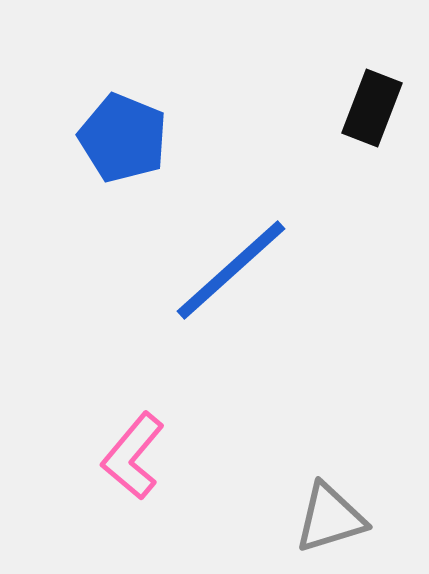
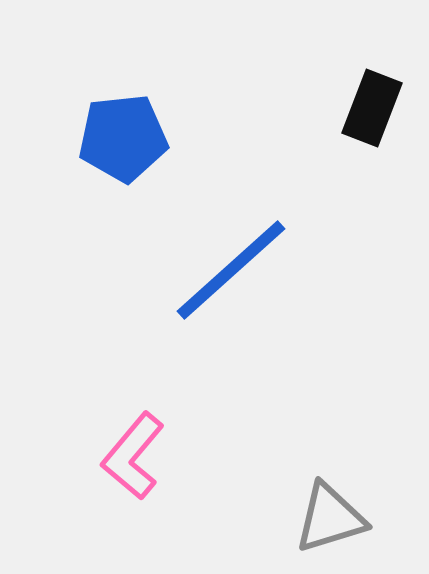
blue pentagon: rotated 28 degrees counterclockwise
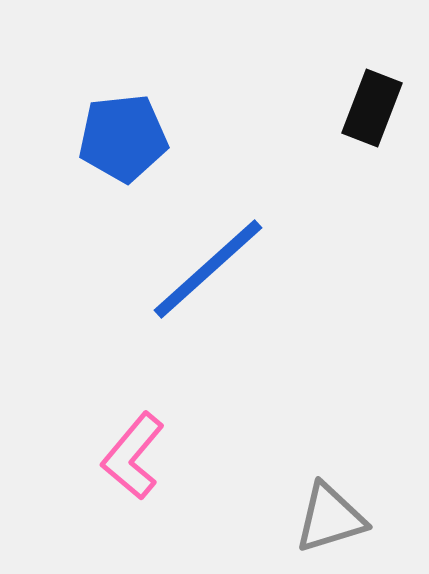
blue line: moved 23 px left, 1 px up
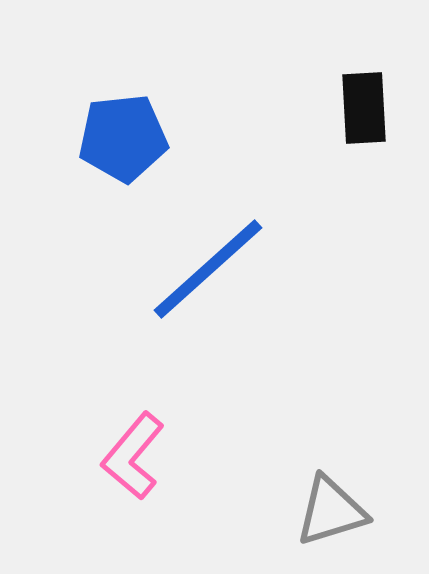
black rectangle: moved 8 px left; rotated 24 degrees counterclockwise
gray triangle: moved 1 px right, 7 px up
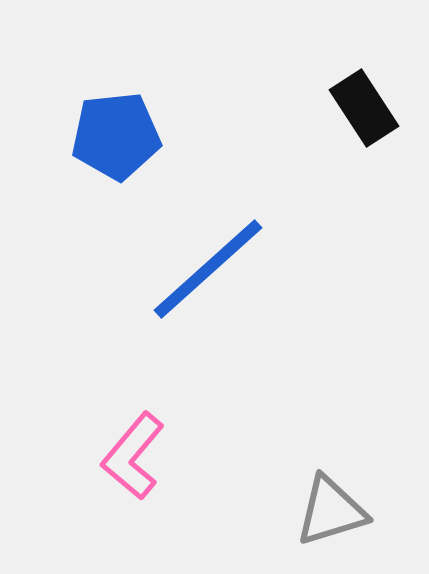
black rectangle: rotated 30 degrees counterclockwise
blue pentagon: moved 7 px left, 2 px up
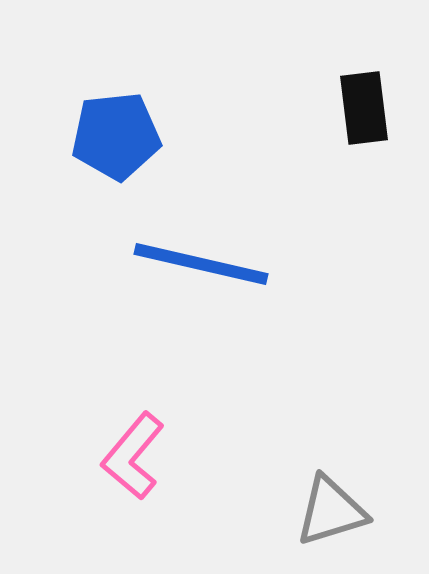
black rectangle: rotated 26 degrees clockwise
blue line: moved 7 px left, 5 px up; rotated 55 degrees clockwise
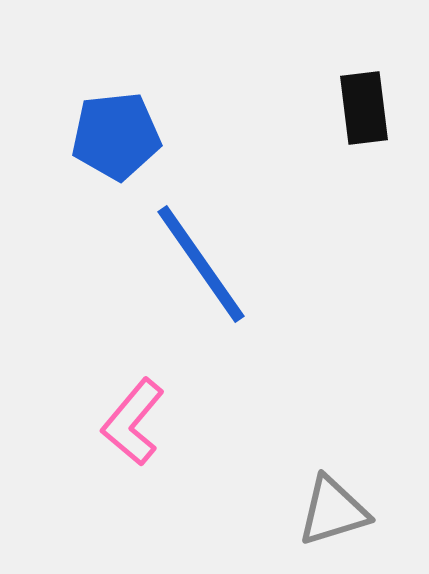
blue line: rotated 42 degrees clockwise
pink L-shape: moved 34 px up
gray triangle: moved 2 px right
